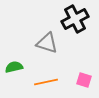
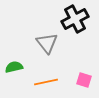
gray triangle: rotated 35 degrees clockwise
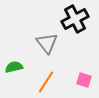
orange line: rotated 45 degrees counterclockwise
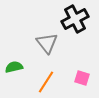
pink square: moved 2 px left, 2 px up
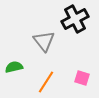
gray triangle: moved 3 px left, 2 px up
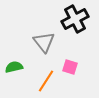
gray triangle: moved 1 px down
pink square: moved 12 px left, 11 px up
orange line: moved 1 px up
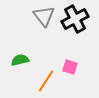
gray triangle: moved 26 px up
green semicircle: moved 6 px right, 7 px up
